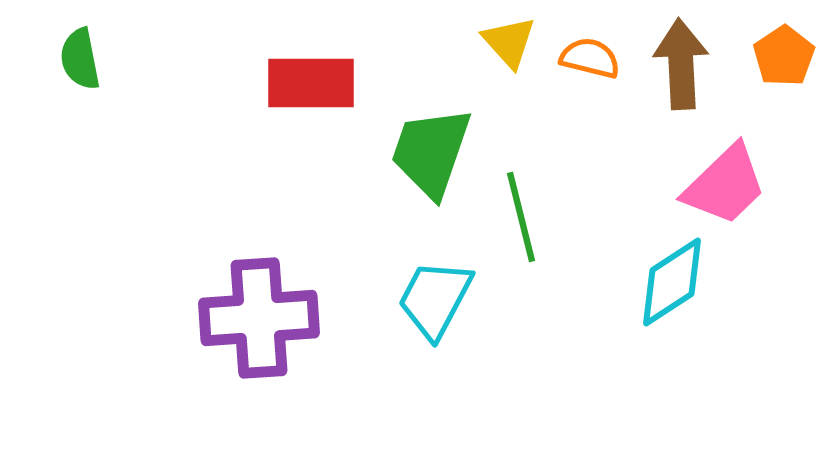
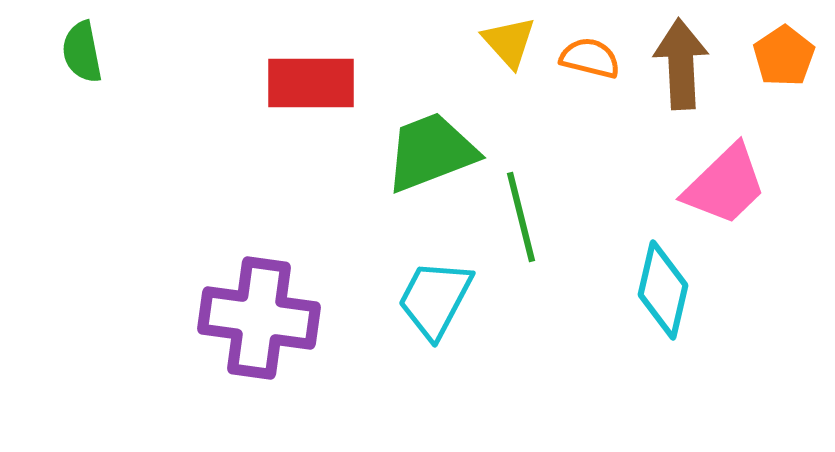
green semicircle: moved 2 px right, 7 px up
green trapezoid: rotated 50 degrees clockwise
cyan diamond: moved 9 px left, 8 px down; rotated 44 degrees counterclockwise
purple cross: rotated 12 degrees clockwise
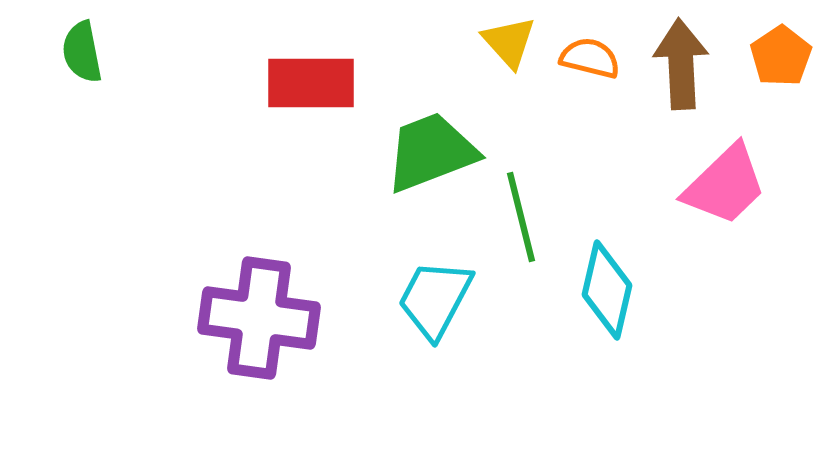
orange pentagon: moved 3 px left
cyan diamond: moved 56 px left
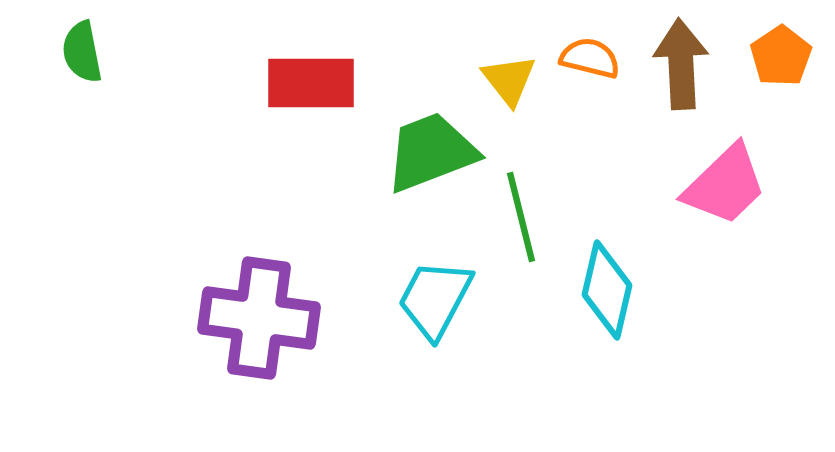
yellow triangle: moved 38 px down; rotated 4 degrees clockwise
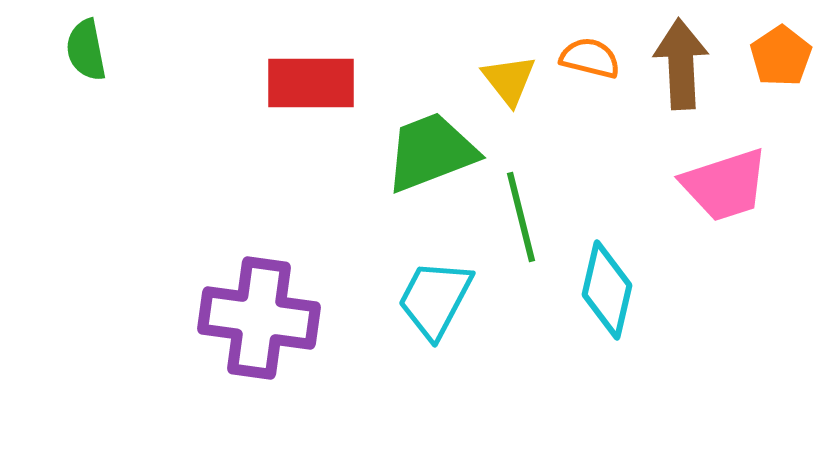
green semicircle: moved 4 px right, 2 px up
pink trapezoid: rotated 26 degrees clockwise
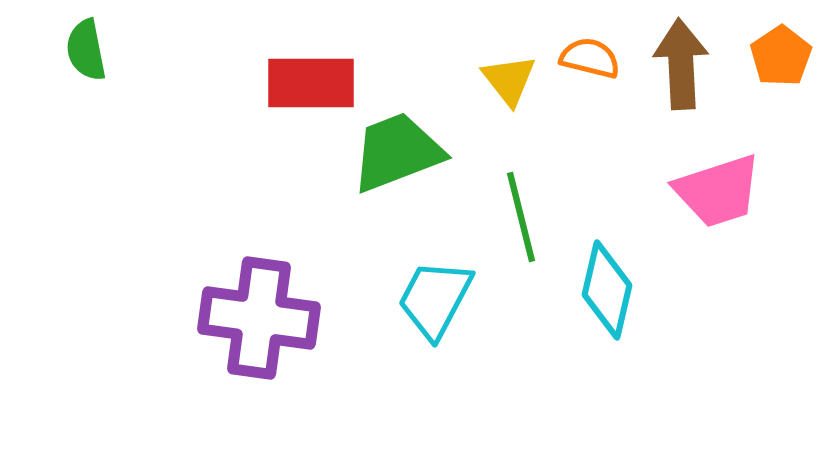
green trapezoid: moved 34 px left
pink trapezoid: moved 7 px left, 6 px down
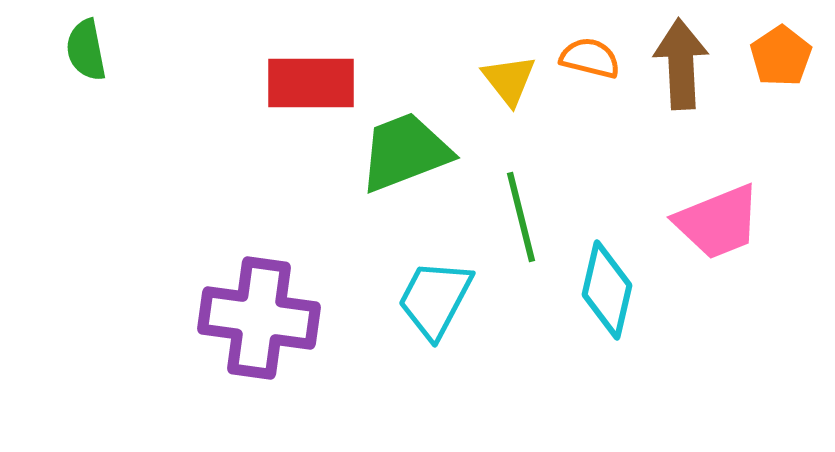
green trapezoid: moved 8 px right
pink trapezoid: moved 31 px down; rotated 4 degrees counterclockwise
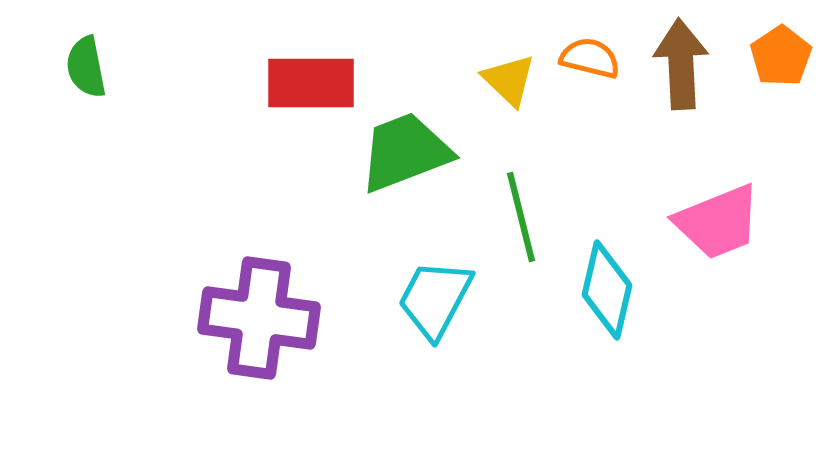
green semicircle: moved 17 px down
yellow triangle: rotated 8 degrees counterclockwise
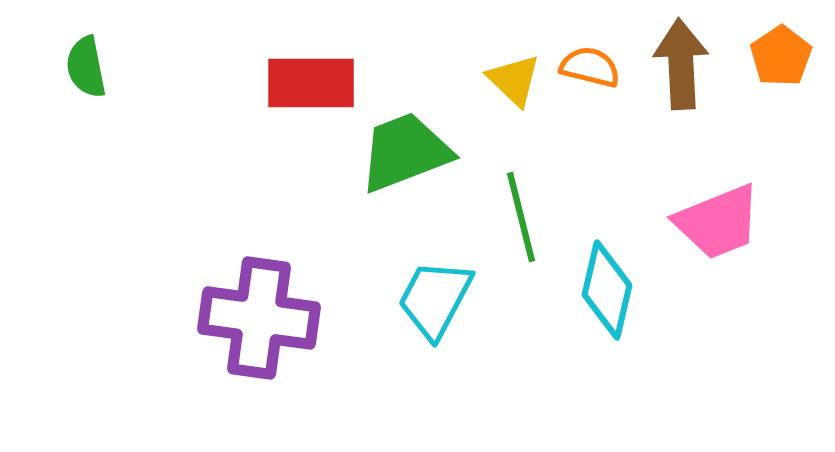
orange semicircle: moved 9 px down
yellow triangle: moved 5 px right
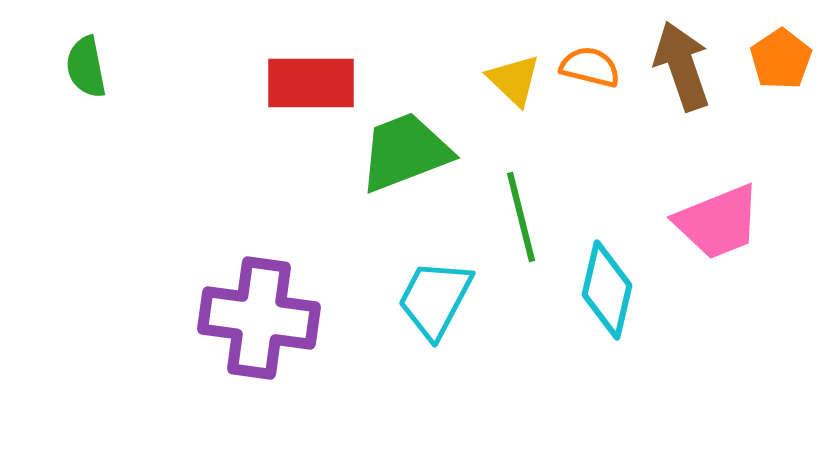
orange pentagon: moved 3 px down
brown arrow: moved 1 px right, 2 px down; rotated 16 degrees counterclockwise
